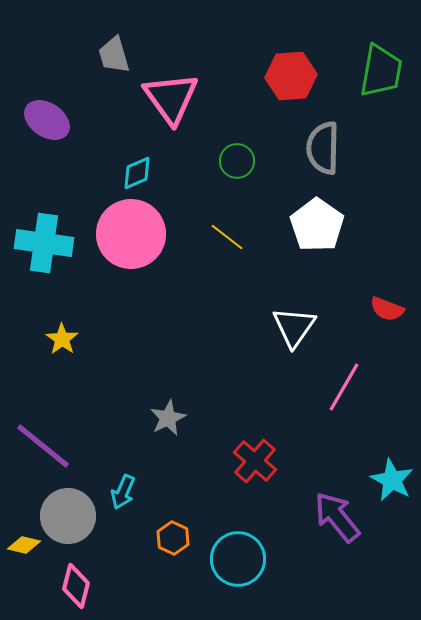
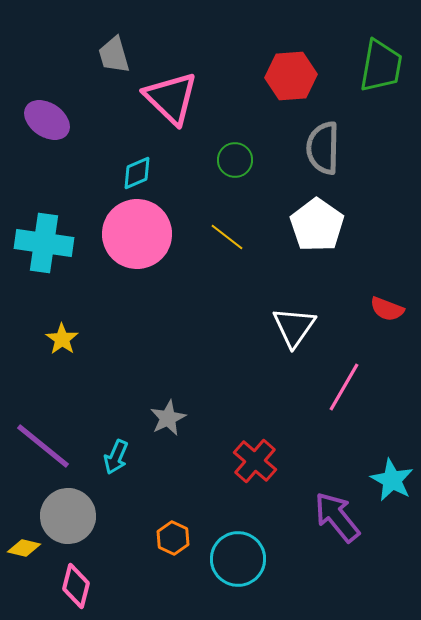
green trapezoid: moved 5 px up
pink triangle: rotated 10 degrees counterclockwise
green circle: moved 2 px left, 1 px up
pink circle: moved 6 px right
cyan arrow: moved 7 px left, 35 px up
yellow diamond: moved 3 px down
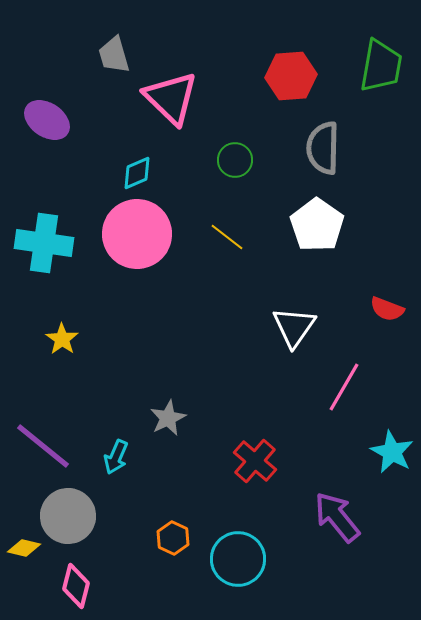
cyan star: moved 28 px up
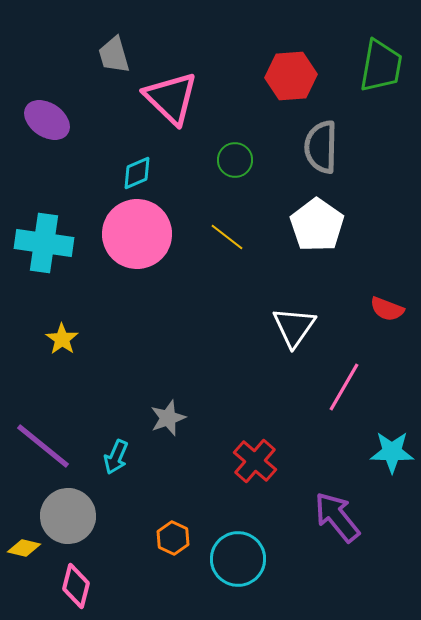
gray semicircle: moved 2 px left, 1 px up
gray star: rotated 6 degrees clockwise
cyan star: rotated 27 degrees counterclockwise
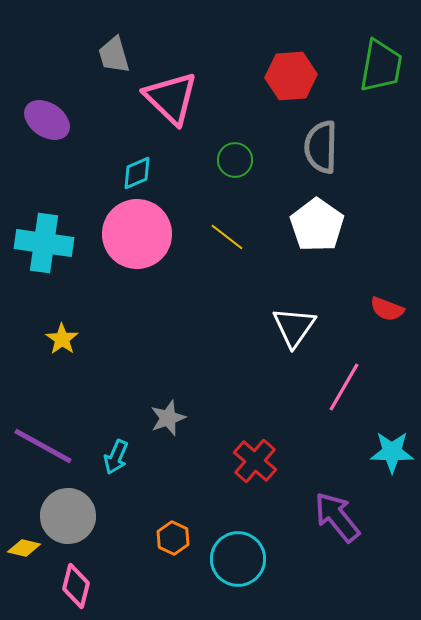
purple line: rotated 10 degrees counterclockwise
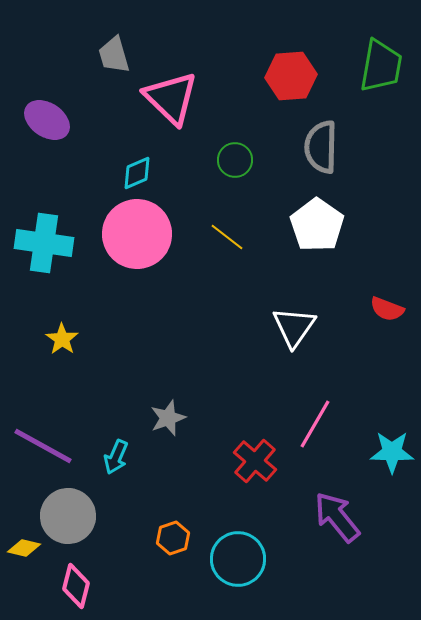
pink line: moved 29 px left, 37 px down
orange hexagon: rotated 16 degrees clockwise
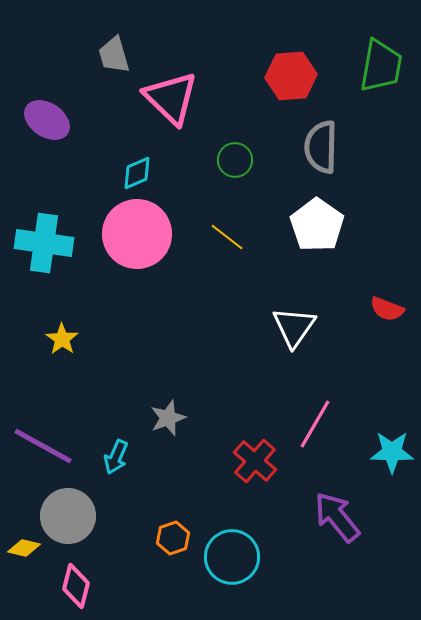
cyan circle: moved 6 px left, 2 px up
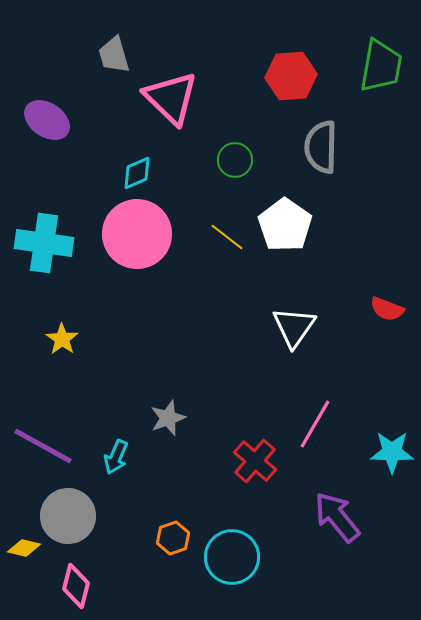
white pentagon: moved 32 px left
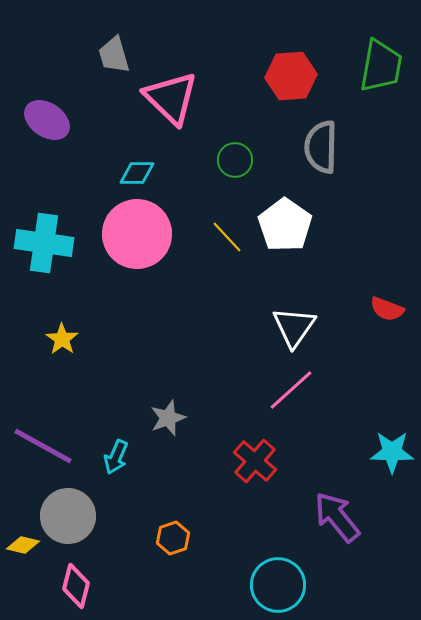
cyan diamond: rotated 24 degrees clockwise
yellow line: rotated 9 degrees clockwise
pink line: moved 24 px left, 34 px up; rotated 18 degrees clockwise
yellow diamond: moved 1 px left, 3 px up
cyan circle: moved 46 px right, 28 px down
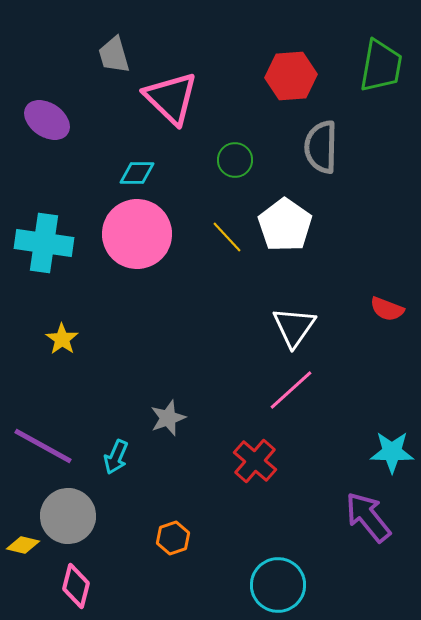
purple arrow: moved 31 px right
